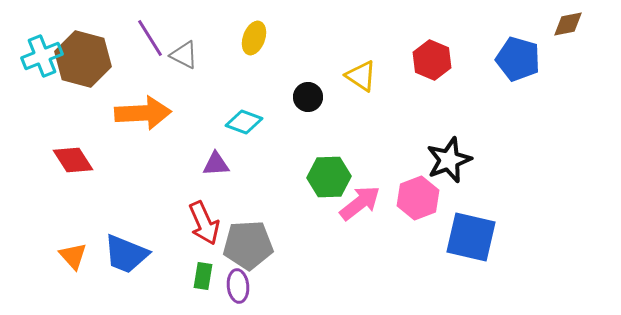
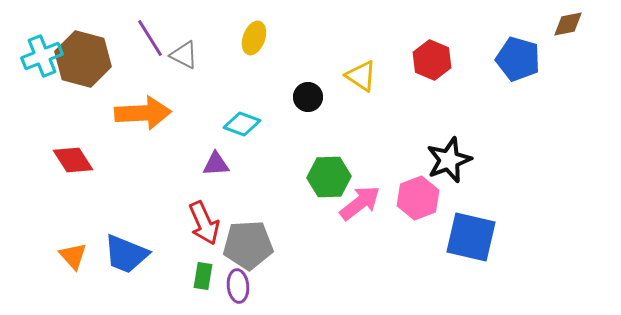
cyan diamond: moved 2 px left, 2 px down
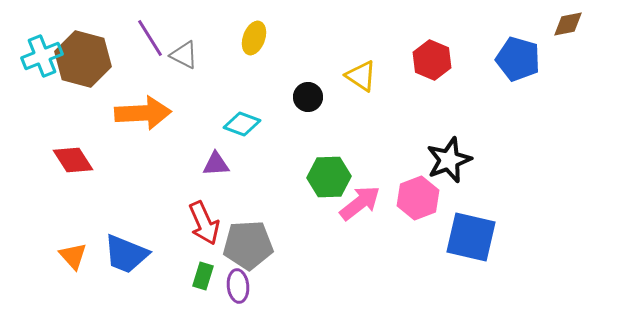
green rectangle: rotated 8 degrees clockwise
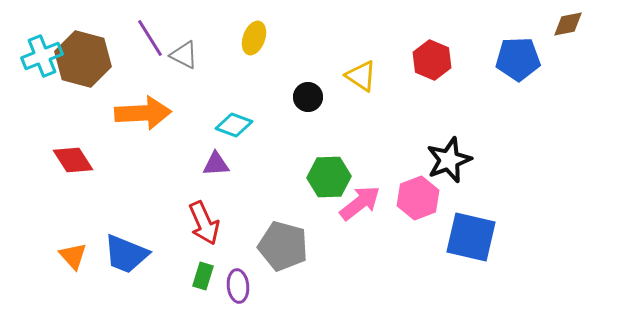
blue pentagon: rotated 18 degrees counterclockwise
cyan diamond: moved 8 px left, 1 px down
gray pentagon: moved 35 px right, 1 px down; rotated 18 degrees clockwise
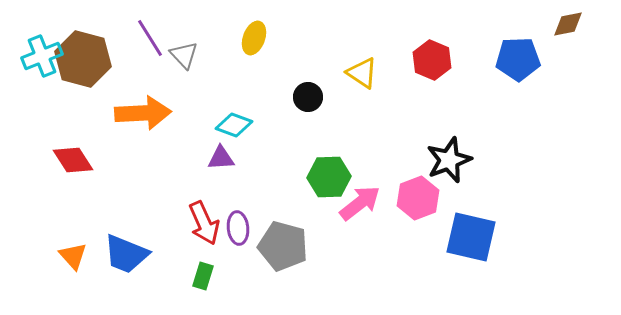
gray triangle: rotated 20 degrees clockwise
yellow triangle: moved 1 px right, 3 px up
purple triangle: moved 5 px right, 6 px up
purple ellipse: moved 58 px up
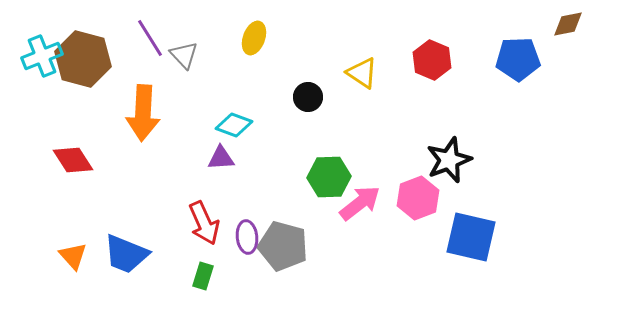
orange arrow: rotated 96 degrees clockwise
purple ellipse: moved 9 px right, 9 px down
